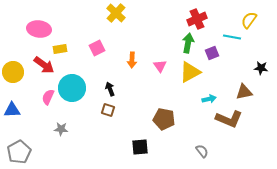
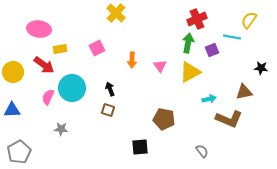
purple square: moved 3 px up
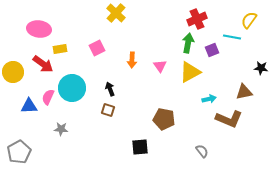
red arrow: moved 1 px left, 1 px up
blue triangle: moved 17 px right, 4 px up
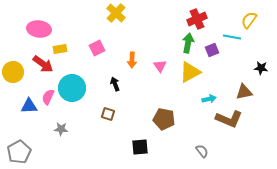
black arrow: moved 5 px right, 5 px up
brown square: moved 4 px down
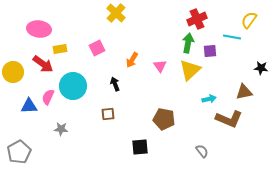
purple square: moved 2 px left, 1 px down; rotated 16 degrees clockwise
orange arrow: rotated 28 degrees clockwise
yellow triangle: moved 2 px up; rotated 15 degrees counterclockwise
cyan circle: moved 1 px right, 2 px up
brown square: rotated 24 degrees counterclockwise
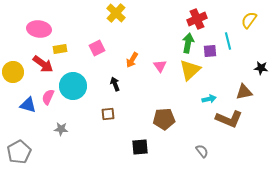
cyan line: moved 4 px left, 4 px down; rotated 66 degrees clockwise
blue triangle: moved 1 px left, 1 px up; rotated 18 degrees clockwise
brown pentagon: rotated 15 degrees counterclockwise
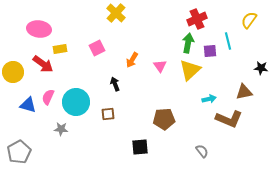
cyan circle: moved 3 px right, 16 px down
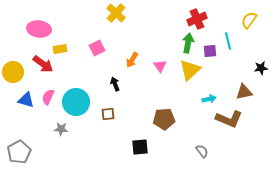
black star: rotated 16 degrees counterclockwise
blue triangle: moved 2 px left, 5 px up
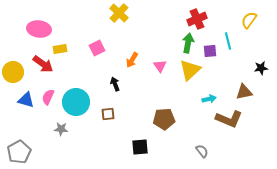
yellow cross: moved 3 px right
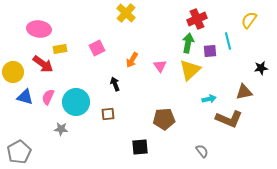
yellow cross: moved 7 px right
blue triangle: moved 1 px left, 3 px up
